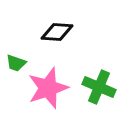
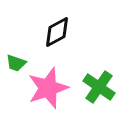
black diamond: rotated 32 degrees counterclockwise
green cross: rotated 12 degrees clockwise
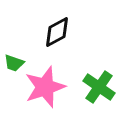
green trapezoid: moved 2 px left
pink star: moved 3 px left, 1 px up
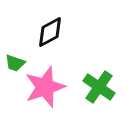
black diamond: moved 7 px left
green trapezoid: moved 1 px right
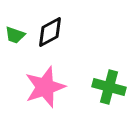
green trapezoid: moved 28 px up
green cross: moved 10 px right; rotated 20 degrees counterclockwise
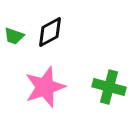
green trapezoid: moved 1 px left, 1 px down
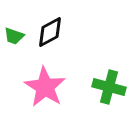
pink star: rotated 21 degrees counterclockwise
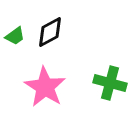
green trapezoid: moved 1 px right; rotated 55 degrees counterclockwise
green cross: moved 1 px right, 4 px up
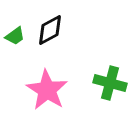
black diamond: moved 2 px up
pink star: moved 2 px right, 3 px down
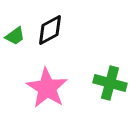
pink star: moved 2 px up
